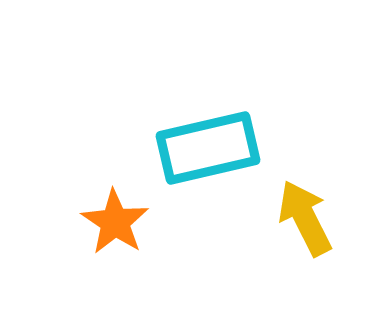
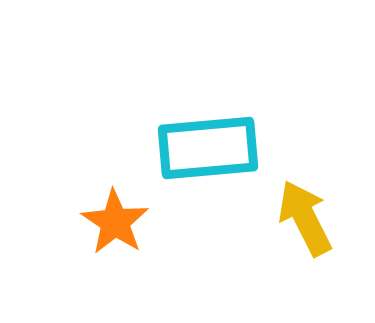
cyan rectangle: rotated 8 degrees clockwise
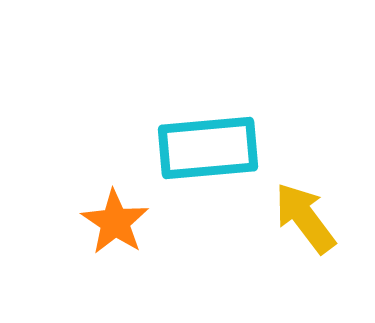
yellow arrow: rotated 10 degrees counterclockwise
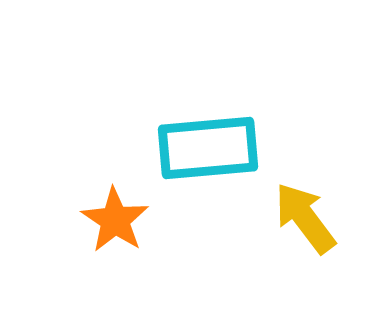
orange star: moved 2 px up
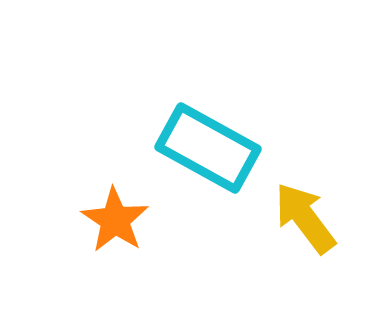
cyan rectangle: rotated 34 degrees clockwise
